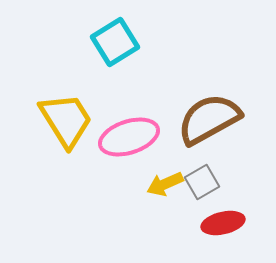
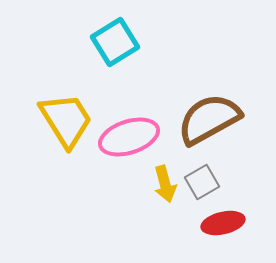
yellow arrow: rotated 81 degrees counterclockwise
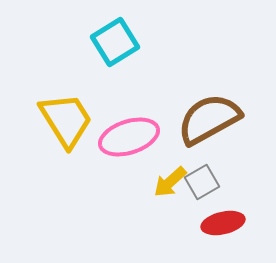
yellow arrow: moved 5 px right, 2 px up; rotated 63 degrees clockwise
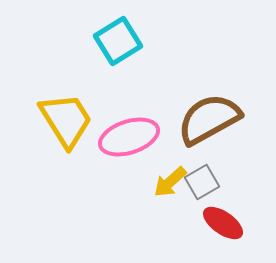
cyan square: moved 3 px right, 1 px up
red ellipse: rotated 48 degrees clockwise
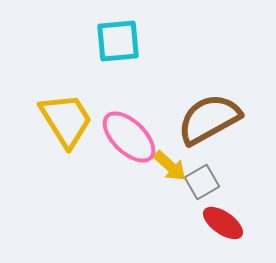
cyan square: rotated 27 degrees clockwise
pink ellipse: rotated 62 degrees clockwise
yellow arrow: moved 16 px up; rotated 96 degrees counterclockwise
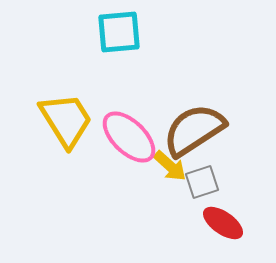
cyan square: moved 1 px right, 9 px up
brown semicircle: moved 15 px left, 11 px down; rotated 4 degrees counterclockwise
gray square: rotated 12 degrees clockwise
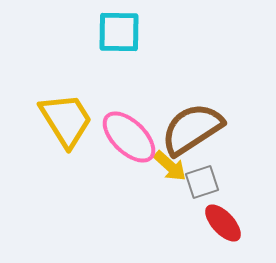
cyan square: rotated 6 degrees clockwise
brown semicircle: moved 2 px left, 1 px up
red ellipse: rotated 12 degrees clockwise
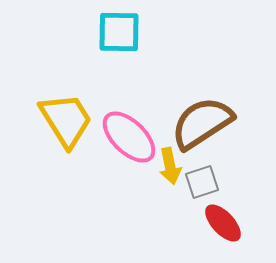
brown semicircle: moved 10 px right, 6 px up
yellow arrow: rotated 36 degrees clockwise
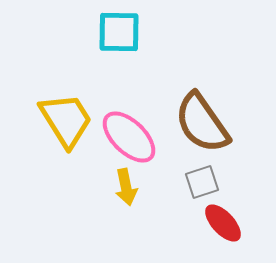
brown semicircle: rotated 92 degrees counterclockwise
yellow arrow: moved 44 px left, 21 px down
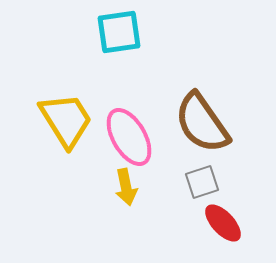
cyan square: rotated 9 degrees counterclockwise
pink ellipse: rotated 16 degrees clockwise
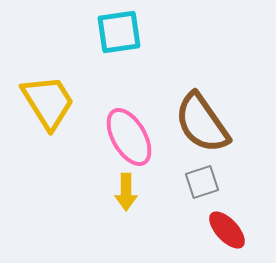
yellow trapezoid: moved 18 px left, 18 px up
yellow arrow: moved 5 px down; rotated 12 degrees clockwise
red ellipse: moved 4 px right, 7 px down
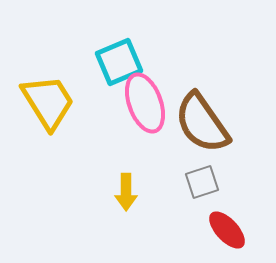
cyan square: moved 30 px down; rotated 15 degrees counterclockwise
pink ellipse: moved 16 px right, 34 px up; rotated 10 degrees clockwise
